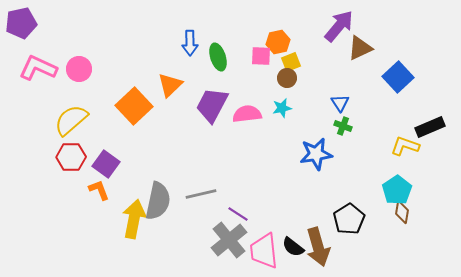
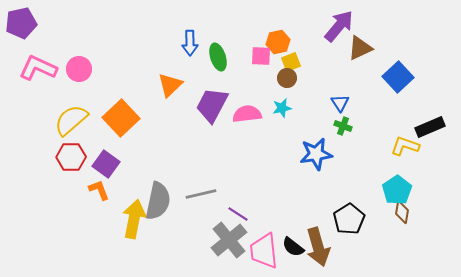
orange square: moved 13 px left, 12 px down
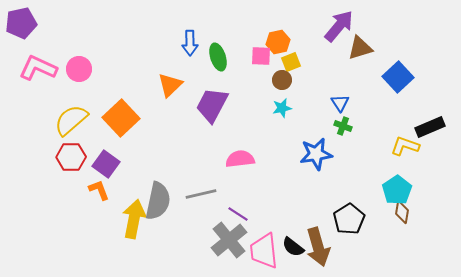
brown triangle: rotated 8 degrees clockwise
brown circle: moved 5 px left, 2 px down
pink semicircle: moved 7 px left, 45 px down
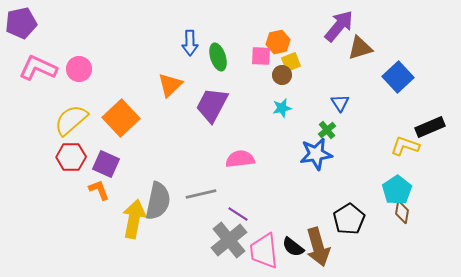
brown circle: moved 5 px up
green cross: moved 16 px left, 4 px down; rotated 30 degrees clockwise
purple square: rotated 12 degrees counterclockwise
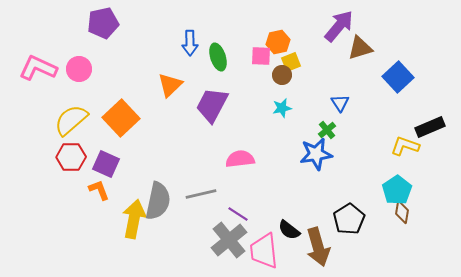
purple pentagon: moved 82 px right
black semicircle: moved 4 px left, 17 px up
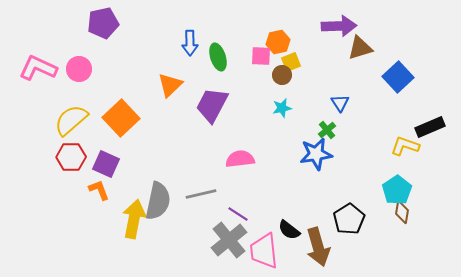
purple arrow: rotated 48 degrees clockwise
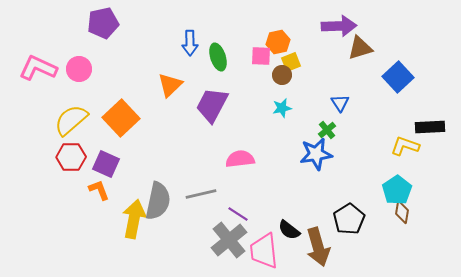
black rectangle: rotated 20 degrees clockwise
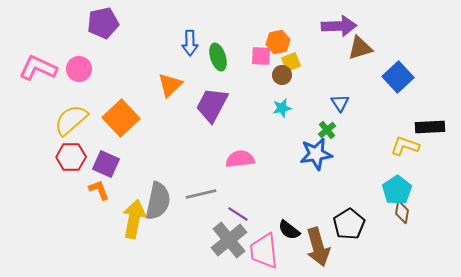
black pentagon: moved 5 px down
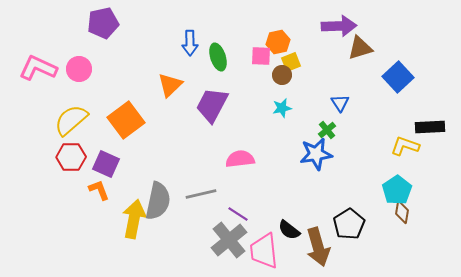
orange square: moved 5 px right, 2 px down; rotated 6 degrees clockwise
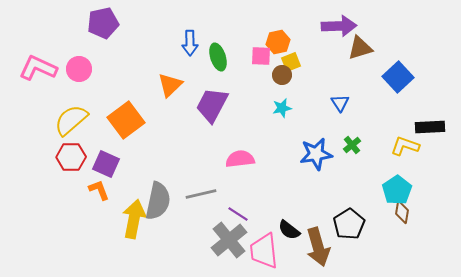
green cross: moved 25 px right, 15 px down
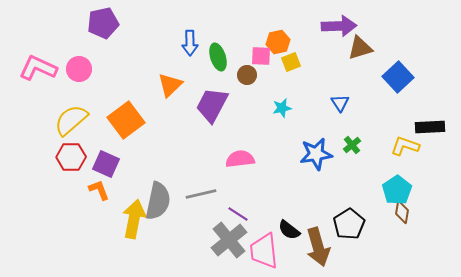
brown circle: moved 35 px left
